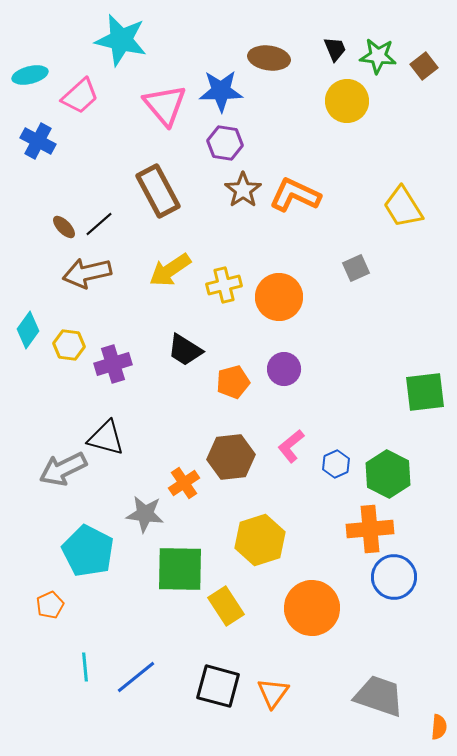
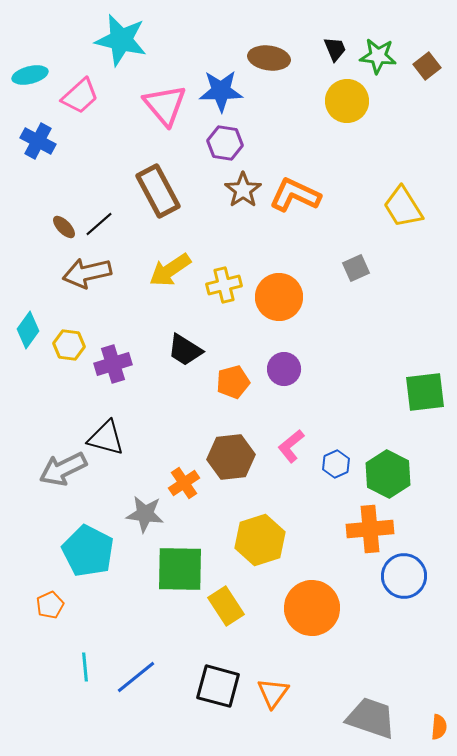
brown square at (424, 66): moved 3 px right
blue circle at (394, 577): moved 10 px right, 1 px up
gray trapezoid at (379, 696): moved 8 px left, 22 px down
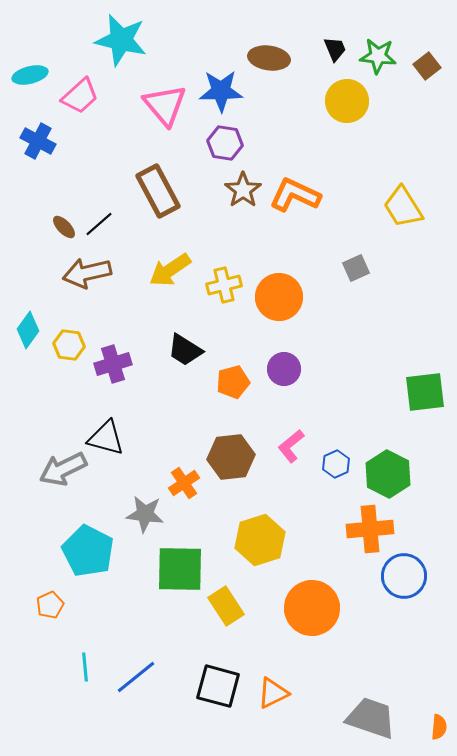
orange triangle at (273, 693): rotated 28 degrees clockwise
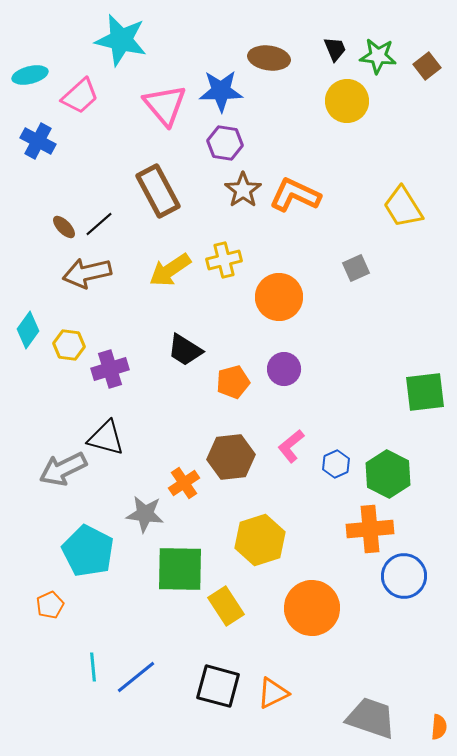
yellow cross at (224, 285): moved 25 px up
purple cross at (113, 364): moved 3 px left, 5 px down
cyan line at (85, 667): moved 8 px right
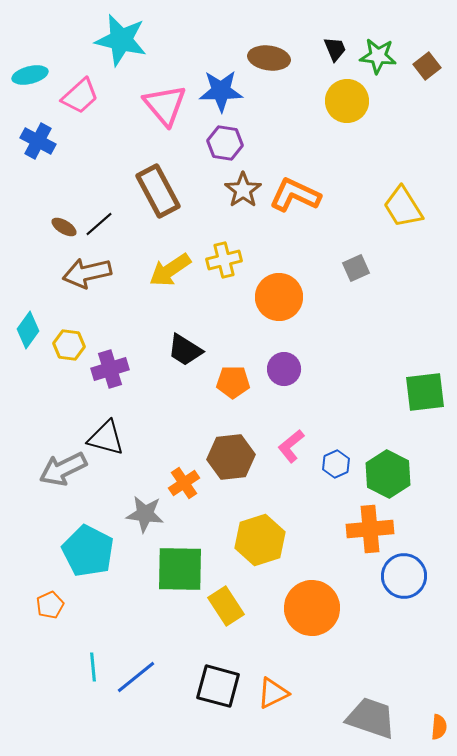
brown ellipse at (64, 227): rotated 15 degrees counterclockwise
orange pentagon at (233, 382): rotated 16 degrees clockwise
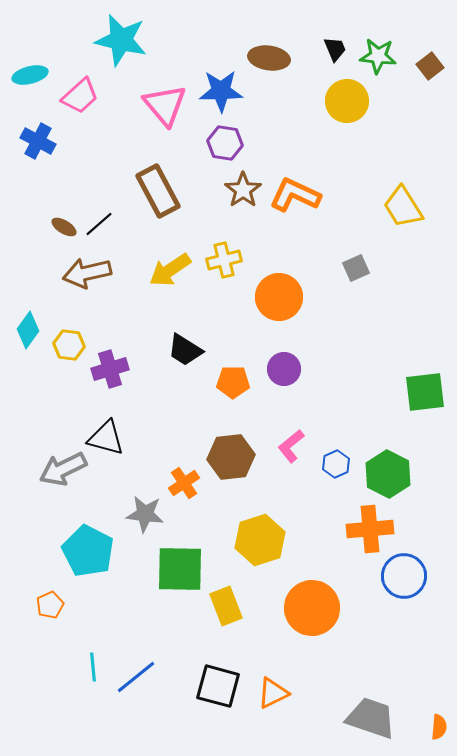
brown square at (427, 66): moved 3 px right
yellow rectangle at (226, 606): rotated 12 degrees clockwise
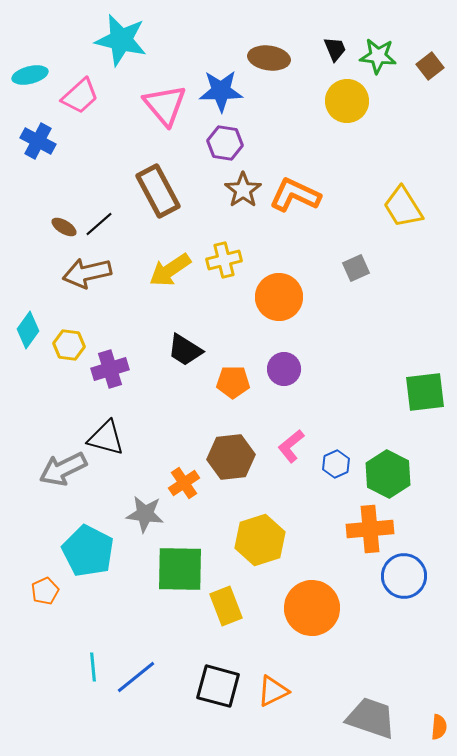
orange pentagon at (50, 605): moved 5 px left, 14 px up
orange triangle at (273, 693): moved 2 px up
